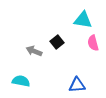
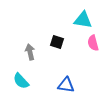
black square: rotated 32 degrees counterclockwise
gray arrow: moved 4 px left, 1 px down; rotated 56 degrees clockwise
cyan semicircle: rotated 144 degrees counterclockwise
blue triangle: moved 11 px left; rotated 12 degrees clockwise
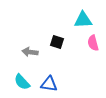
cyan triangle: rotated 12 degrees counterclockwise
gray arrow: rotated 70 degrees counterclockwise
cyan semicircle: moved 1 px right, 1 px down
blue triangle: moved 17 px left, 1 px up
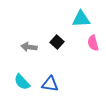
cyan triangle: moved 2 px left, 1 px up
black square: rotated 24 degrees clockwise
gray arrow: moved 1 px left, 5 px up
blue triangle: moved 1 px right
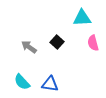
cyan triangle: moved 1 px right, 1 px up
gray arrow: rotated 28 degrees clockwise
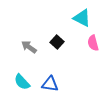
cyan triangle: rotated 30 degrees clockwise
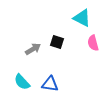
black square: rotated 24 degrees counterclockwise
gray arrow: moved 4 px right, 2 px down; rotated 112 degrees clockwise
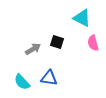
blue triangle: moved 1 px left, 6 px up
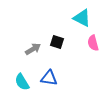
cyan semicircle: rotated 12 degrees clockwise
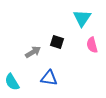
cyan triangle: rotated 36 degrees clockwise
pink semicircle: moved 1 px left, 2 px down
gray arrow: moved 3 px down
cyan semicircle: moved 10 px left
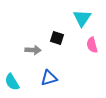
black square: moved 4 px up
gray arrow: moved 2 px up; rotated 35 degrees clockwise
blue triangle: rotated 24 degrees counterclockwise
